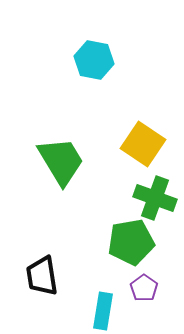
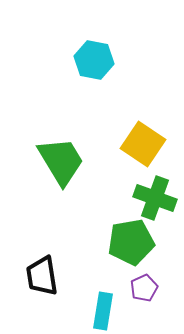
purple pentagon: rotated 12 degrees clockwise
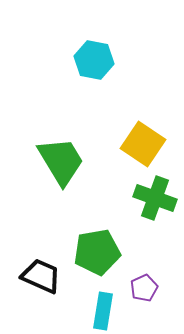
green pentagon: moved 34 px left, 10 px down
black trapezoid: moved 1 px left; rotated 123 degrees clockwise
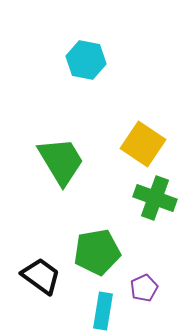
cyan hexagon: moved 8 px left
black trapezoid: rotated 12 degrees clockwise
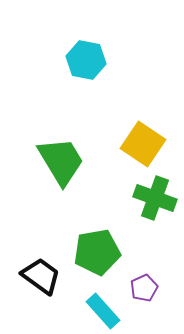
cyan rectangle: rotated 51 degrees counterclockwise
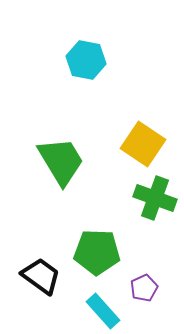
green pentagon: rotated 12 degrees clockwise
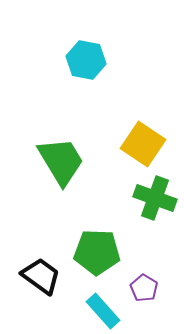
purple pentagon: rotated 16 degrees counterclockwise
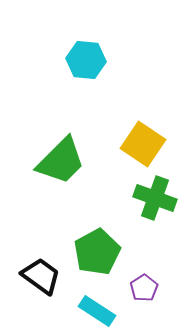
cyan hexagon: rotated 6 degrees counterclockwise
green trapezoid: rotated 76 degrees clockwise
green pentagon: rotated 30 degrees counterclockwise
purple pentagon: rotated 8 degrees clockwise
cyan rectangle: moved 6 px left; rotated 15 degrees counterclockwise
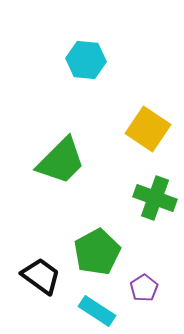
yellow square: moved 5 px right, 15 px up
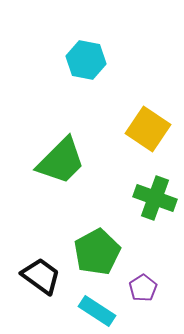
cyan hexagon: rotated 6 degrees clockwise
purple pentagon: moved 1 px left
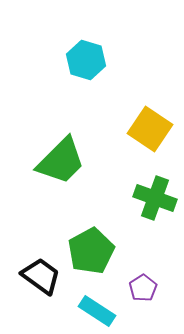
cyan hexagon: rotated 6 degrees clockwise
yellow square: moved 2 px right
green pentagon: moved 6 px left, 1 px up
